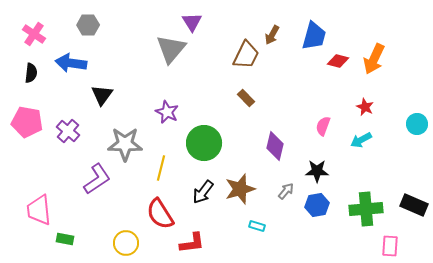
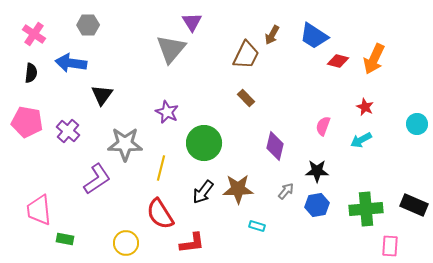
blue trapezoid: rotated 108 degrees clockwise
brown star: moved 2 px left; rotated 16 degrees clockwise
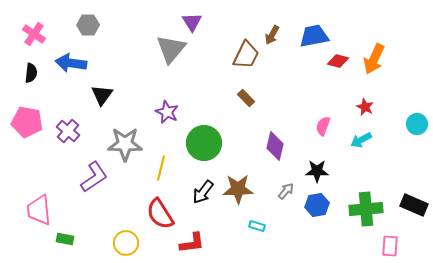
blue trapezoid: rotated 136 degrees clockwise
purple L-shape: moved 3 px left, 2 px up
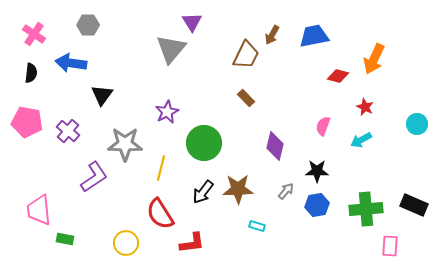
red diamond: moved 15 px down
purple star: rotated 20 degrees clockwise
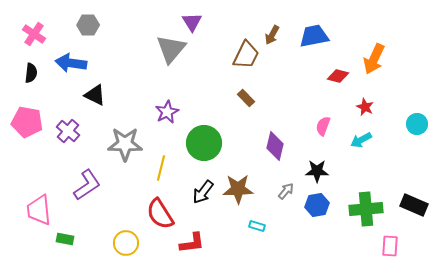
black triangle: moved 7 px left; rotated 40 degrees counterclockwise
purple L-shape: moved 7 px left, 8 px down
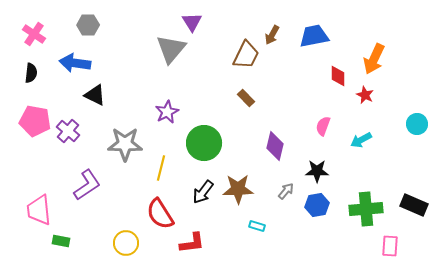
blue arrow: moved 4 px right
red diamond: rotated 75 degrees clockwise
red star: moved 12 px up
pink pentagon: moved 8 px right, 1 px up
green rectangle: moved 4 px left, 2 px down
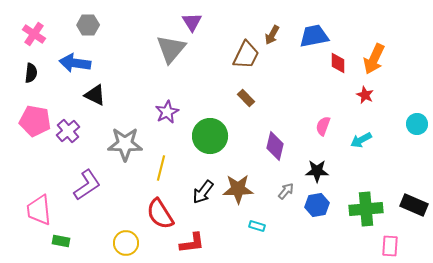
red diamond: moved 13 px up
purple cross: rotated 10 degrees clockwise
green circle: moved 6 px right, 7 px up
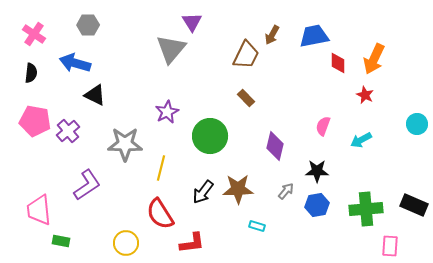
blue arrow: rotated 8 degrees clockwise
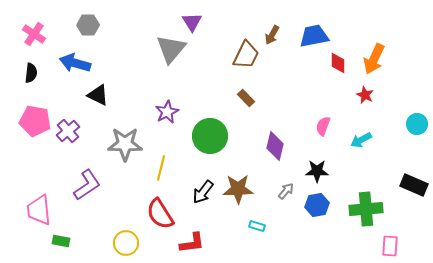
black triangle: moved 3 px right
black rectangle: moved 20 px up
